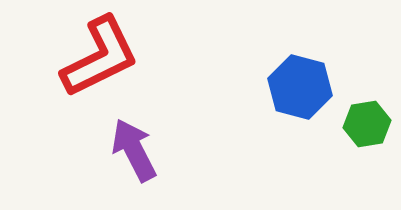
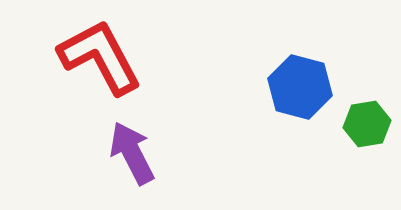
red L-shape: rotated 92 degrees counterclockwise
purple arrow: moved 2 px left, 3 px down
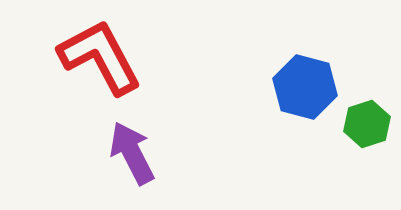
blue hexagon: moved 5 px right
green hexagon: rotated 9 degrees counterclockwise
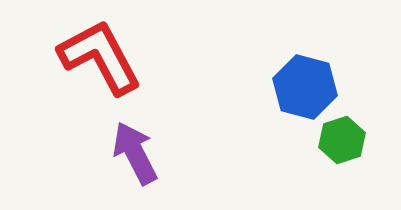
green hexagon: moved 25 px left, 16 px down
purple arrow: moved 3 px right
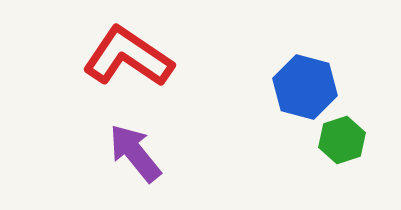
red L-shape: moved 28 px right; rotated 28 degrees counterclockwise
purple arrow: rotated 12 degrees counterclockwise
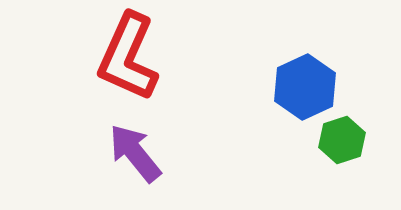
red L-shape: rotated 100 degrees counterclockwise
blue hexagon: rotated 20 degrees clockwise
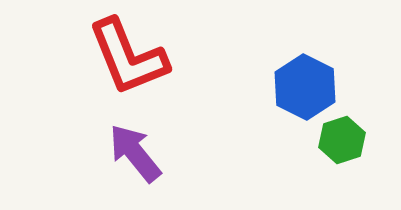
red L-shape: rotated 46 degrees counterclockwise
blue hexagon: rotated 8 degrees counterclockwise
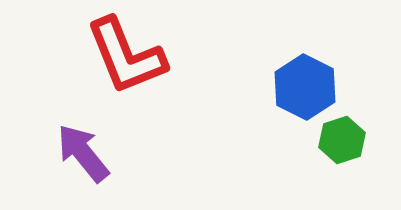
red L-shape: moved 2 px left, 1 px up
purple arrow: moved 52 px left
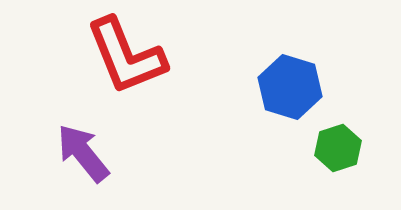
blue hexagon: moved 15 px left; rotated 10 degrees counterclockwise
green hexagon: moved 4 px left, 8 px down
